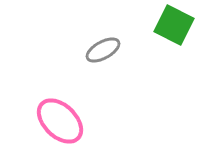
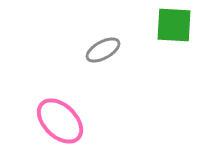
green square: rotated 24 degrees counterclockwise
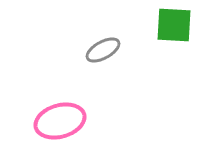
pink ellipse: rotated 60 degrees counterclockwise
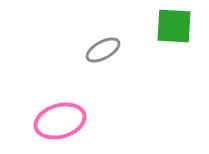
green square: moved 1 px down
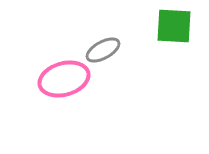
pink ellipse: moved 4 px right, 42 px up
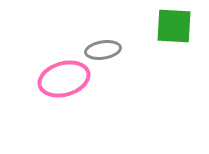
gray ellipse: rotated 20 degrees clockwise
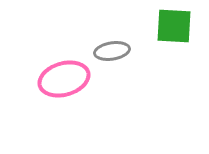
gray ellipse: moved 9 px right, 1 px down
